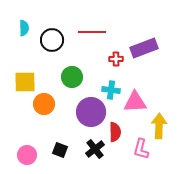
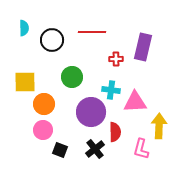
purple rectangle: moved 1 px left, 1 px up; rotated 56 degrees counterclockwise
pink circle: moved 16 px right, 25 px up
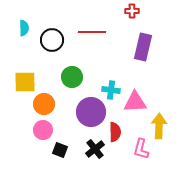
red cross: moved 16 px right, 48 px up
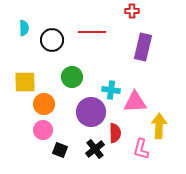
red semicircle: moved 1 px down
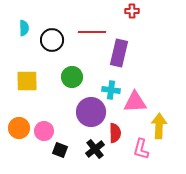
purple rectangle: moved 24 px left, 6 px down
yellow square: moved 2 px right, 1 px up
orange circle: moved 25 px left, 24 px down
pink circle: moved 1 px right, 1 px down
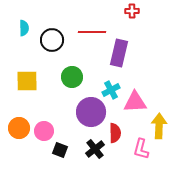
cyan cross: rotated 36 degrees counterclockwise
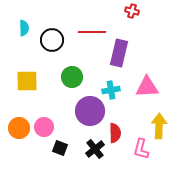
red cross: rotated 16 degrees clockwise
cyan cross: rotated 18 degrees clockwise
pink triangle: moved 12 px right, 15 px up
purple circle: moved 1 px left, 1 px up
pink circle: moved 4 px up
black square: moved 2 px up
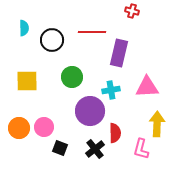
yellow arrow: moved 2 px left, 2 px up
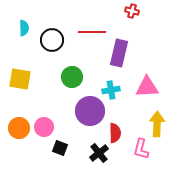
yellow square: moved 7 px left, 2 px up; rotated 10 degrees clockwise
black cross: moved 4 px right, 4 px down
